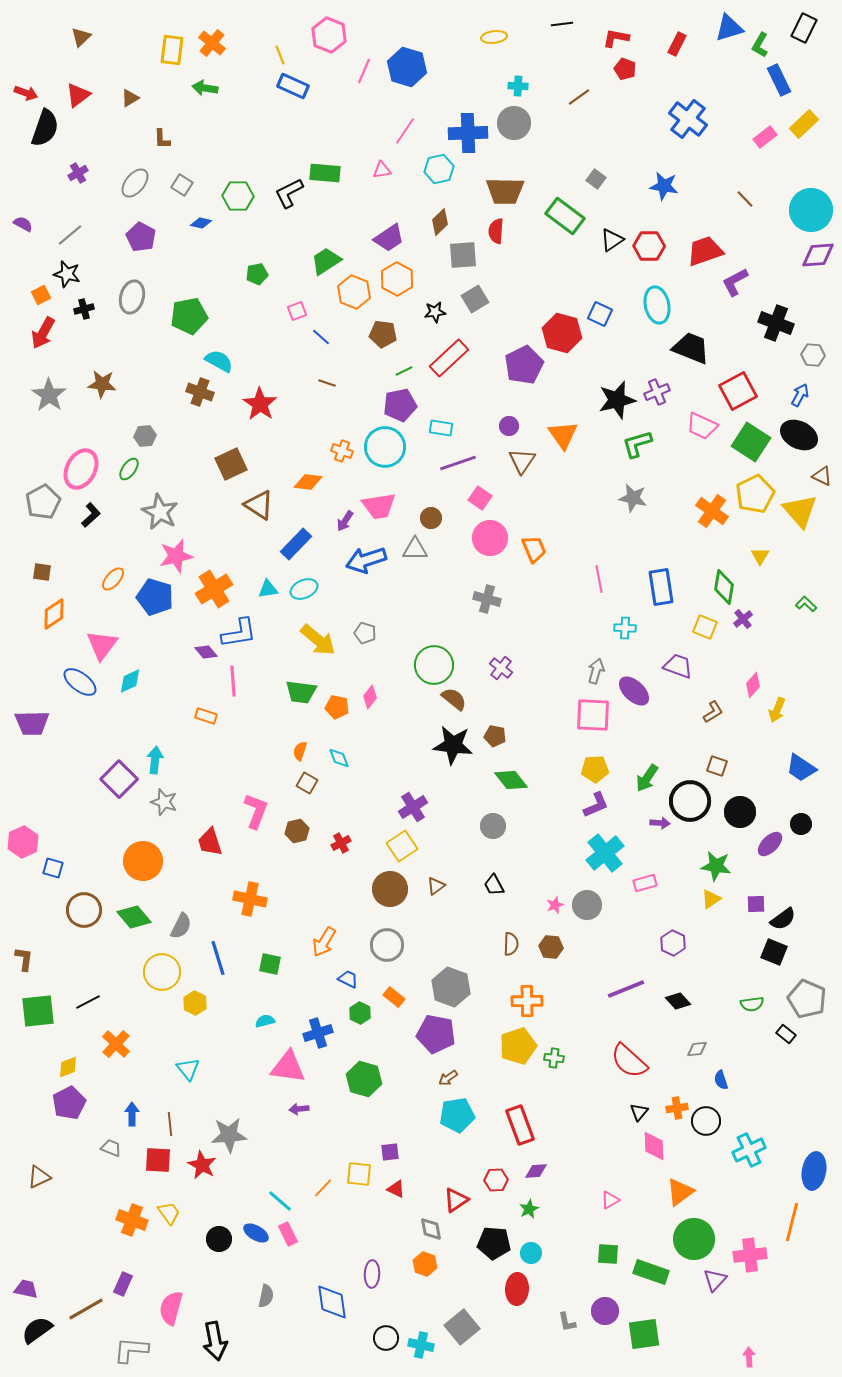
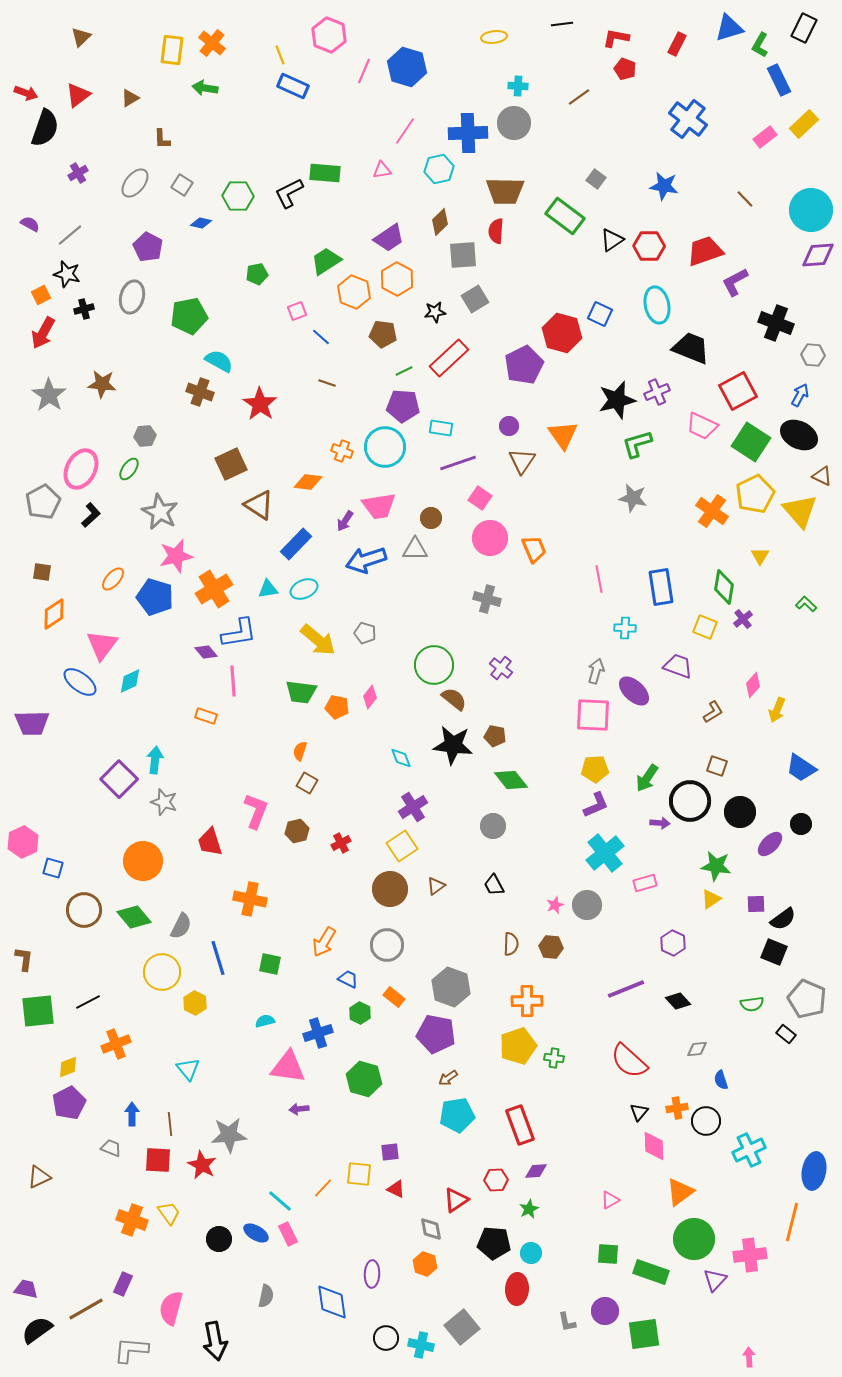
purple semicircle at (23, 224): moved 7 px right
purple pentagon at (141, 237): moved 7 px right, 10 px down
purple pentagon at (400, 405): moved 3 px right, 1 px down; rotated 16 degrees clockwise
cyan diamond at (339, 758): moved 62 px right
orange cross at (116, 1044): rotated 24 degrees clockwise
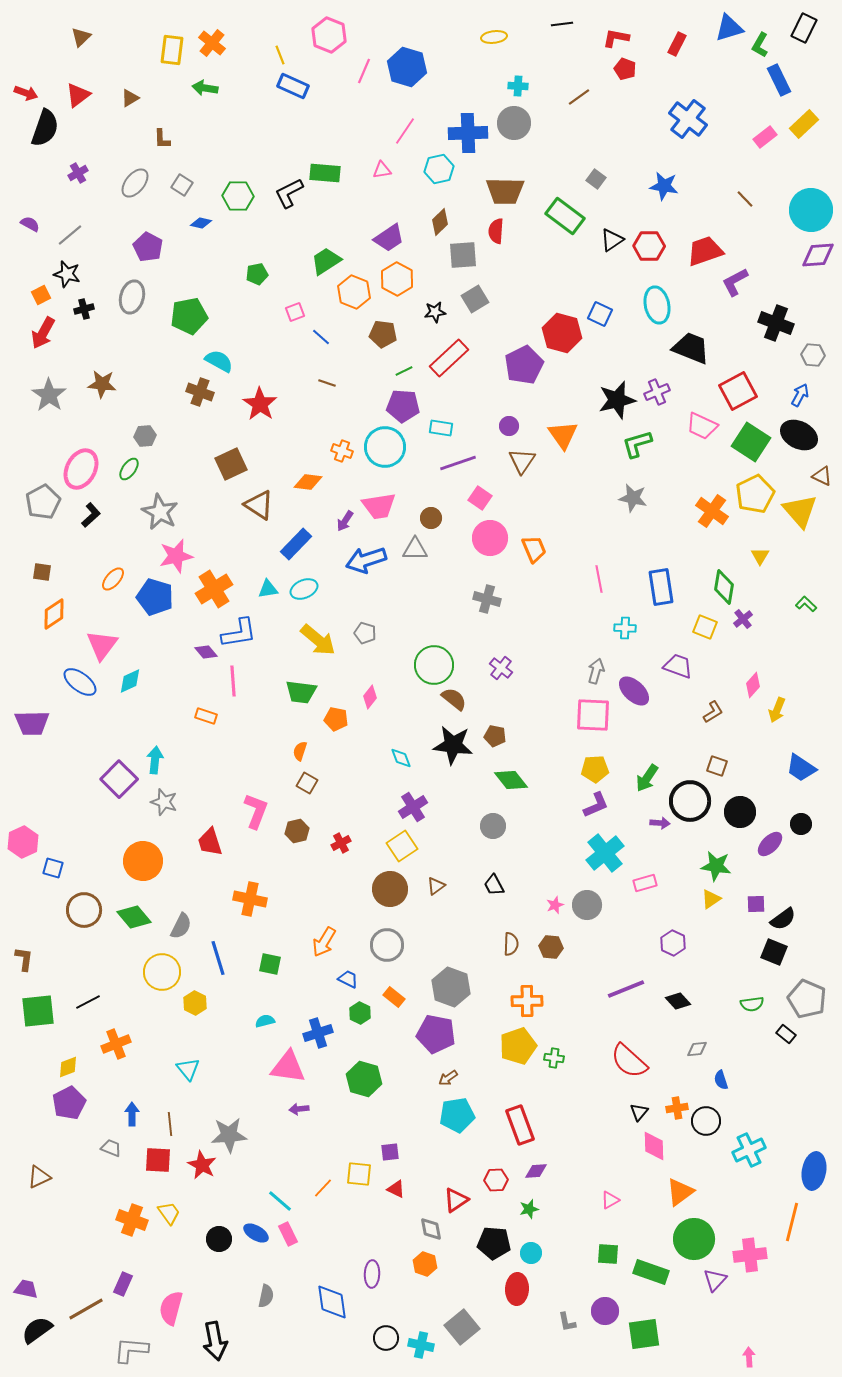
pink square at (297, 311): moved 2 px left, 1 px down
orange pentagon at (337, 707): moved 1 px left, 12 px down
green star at (529, 1209): rotated 12 degrees clockwise
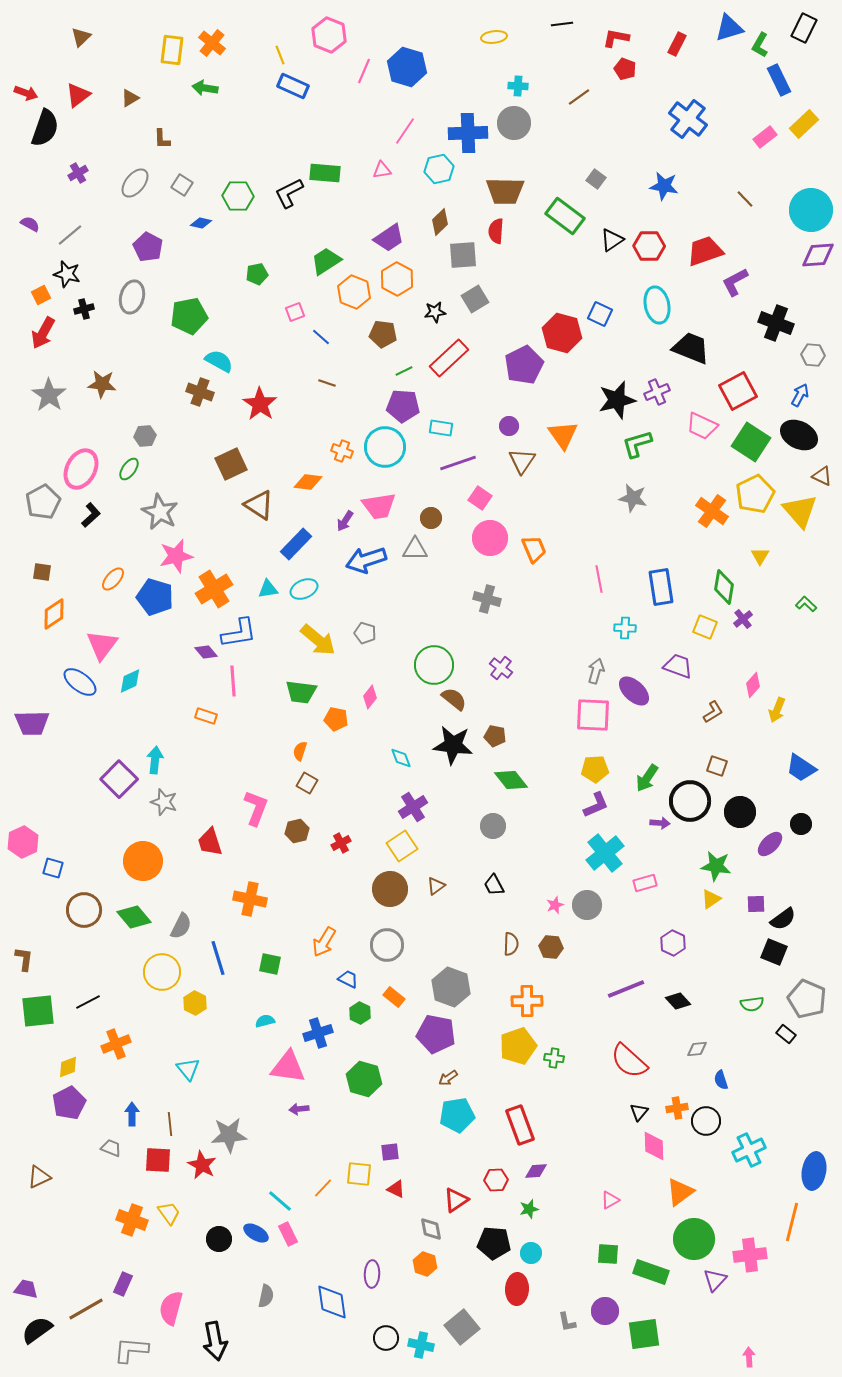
pink L-shape at (256, 811): moved 3 px up
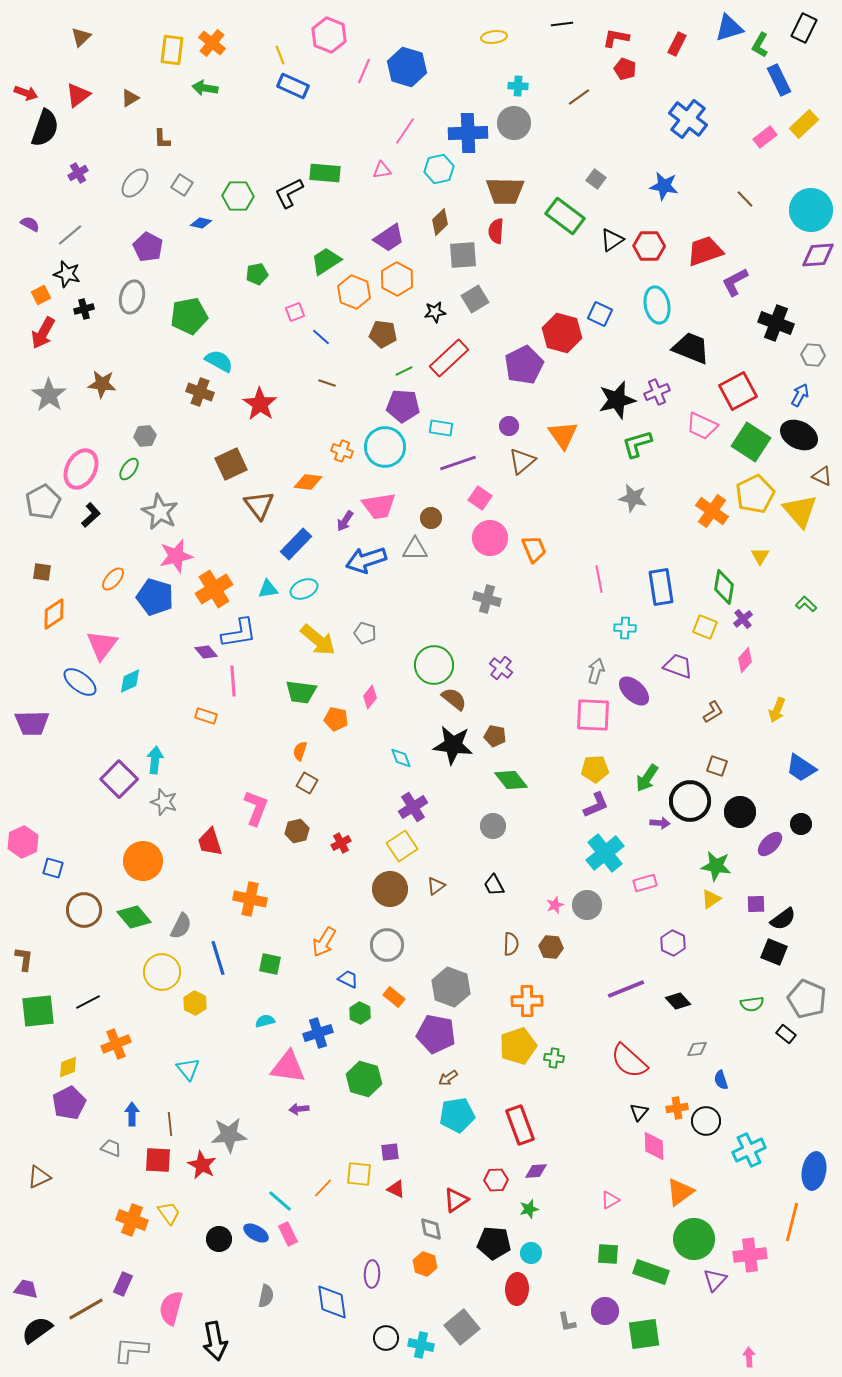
brown triangle at (522, 461): rotated 16 degrees clockwise
brown triangle at (259, 505): rotated 20 degrees clockwise
pink diamond at (753, 685): moved 8 px left, 25 px up
